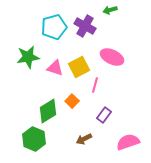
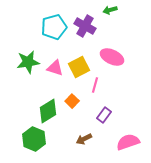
green star: moved 5 px down
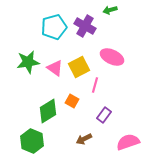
pink triangle: rotated 18 degrees clockwise
orange square: rotated 16 degrees counterclockwise
green hexagon: moved 2 px left, 2 px down
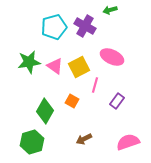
green star: moved 1 px right
pink triangle: moved 2 px up
green diamond: moved 3 px left; rotated 30 degrees counterclockwise
purple rectangle: moved 13 px right, 14 px up
green hexagon: moved 1 px down; rotated 20 degrees clockwise
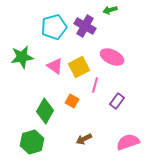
green star: moved 7 px left, 5 px up
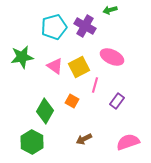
green hexagon: rotated 15 degrees counterclockwise
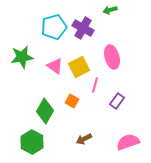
purple cross: moved 2 px left, 2 px down
pink ellipse: rotated 50 degrees clockwise
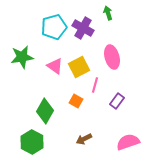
green arrow: moved 2 px left, 3 px down; rotated 88 degrees clockwise
orange square: moved 4 px right
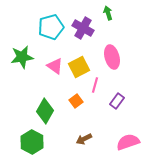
cyan pentagon: moved 3 px left
orange square: rotated 24 degrees clockwise
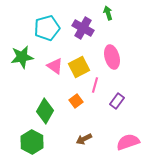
cyan pentagon: moved 4 px left, 1 px down
